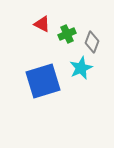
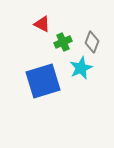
green cross: moved 4 px left, 8 px down
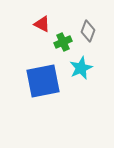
gray diamond: moved 4 px left, 11 px up
blue square: rotated 6 degrees clockwise
